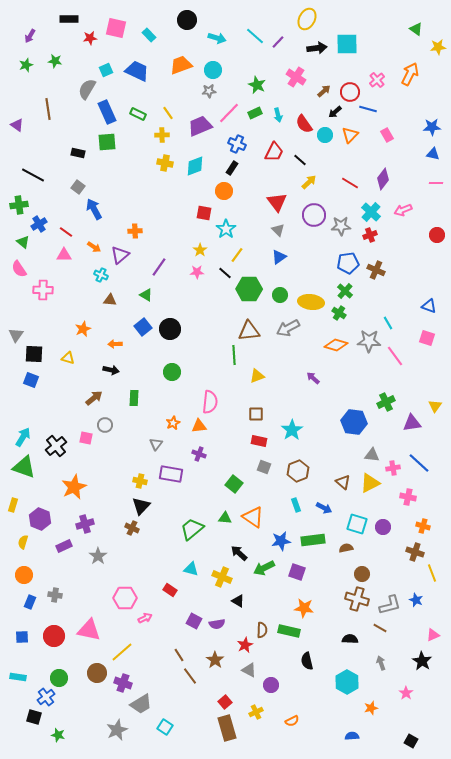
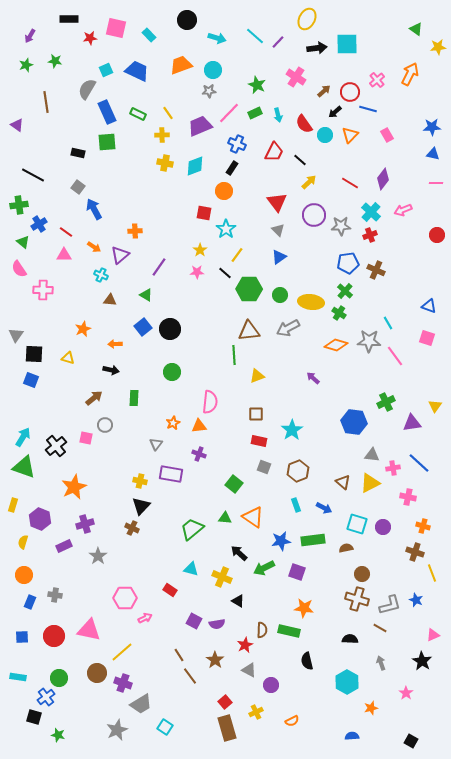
brown line at (48, 109): moved 2 px left, 7 px up
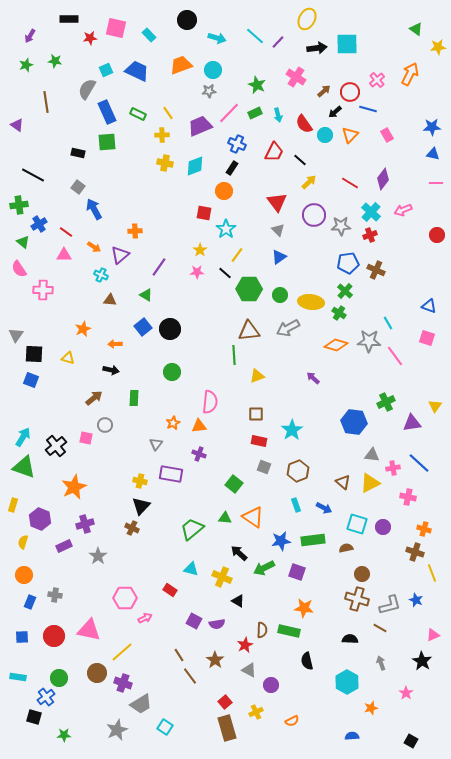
orange cross at (423, 526): moved 1 px right, 3 px down
green star at (58, 735): moved 6 px right; rotated 16 degrees counterclockwise
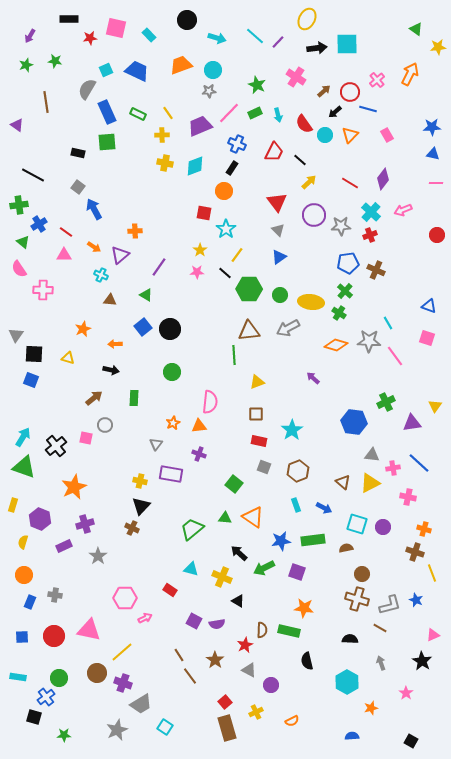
yellow triangle at (257, 376): moved 6 px down
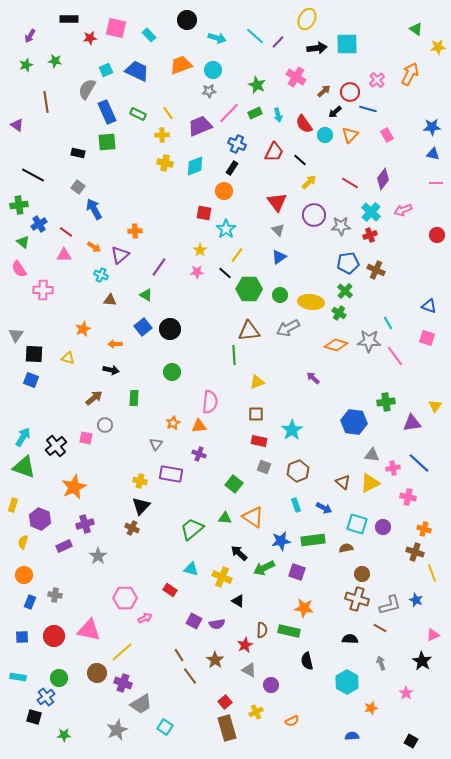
green cross at (386, 402): rotated 18 degrees clockwise
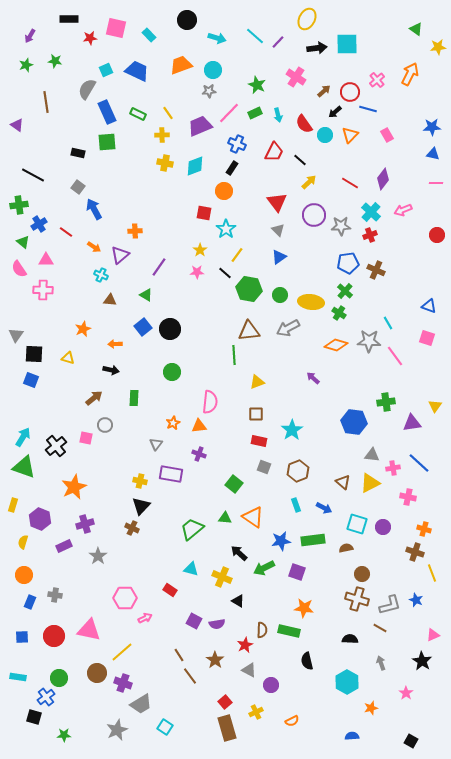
pink triangle at (64, 255): moved 18 px left, 5 px down
green hexagon at (249, 289): rotated 10 degrees clockwise
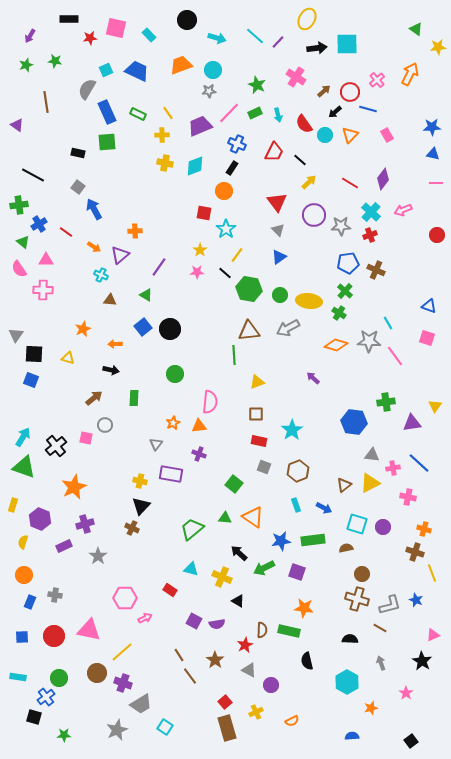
yellow ellipse at (311, 302): moved 2 px left, 1 px up
green circle at (172, 372): moved 3 px right, 2 px down
brown triangle at (343, 482): moved 1 px right, 3 px down; rotated 42 degrees clockwise
black square at (411, 741): rotated 24 degrees clockwise
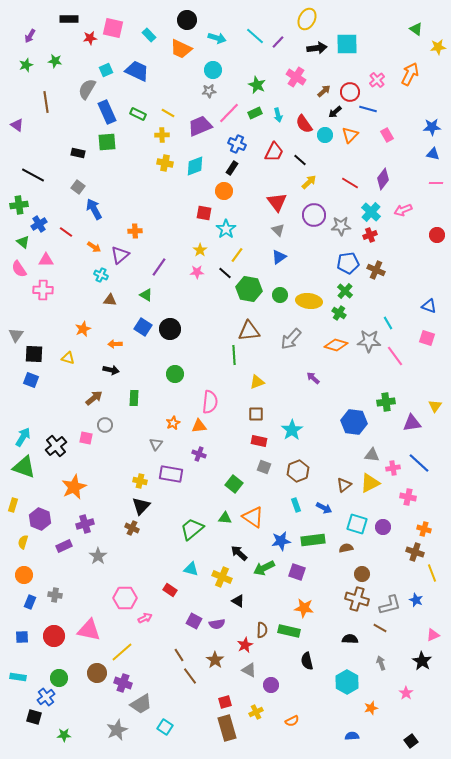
pink square at (116, 28): moved 3 px left
orange trapezoid at (181, 65): moved 16 px up; rotated 135 degrees counterclockwise
yellow line at (168, 113): rotated 24 degrees counterclockwise
blue square at (143, 327): rotated 18 degrees counterclockwise
gray arrow at (288, 328): moved 3 px right, 11 px down; rotated 20 degrees counterclockwise
red square at (225, 702): rotated 24 degrees clockwise
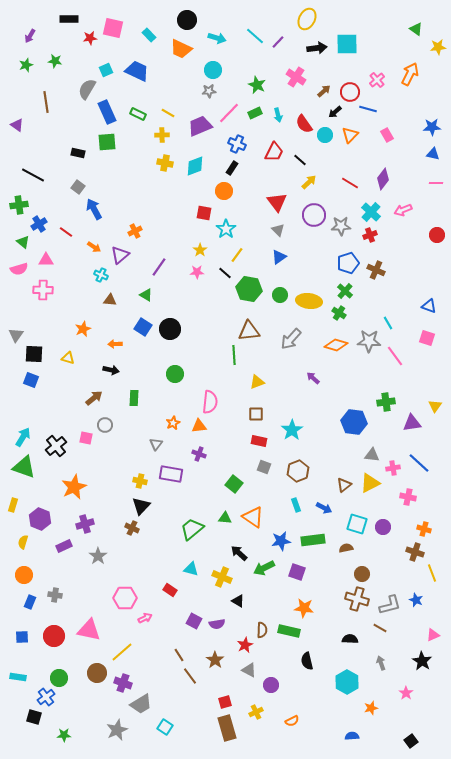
orange cross at (135, 231): rotated 24 degrees counterclockwise
blue pentagon at (348, 263): rotated 10 degrees counterclockwise
pink semicircle at (19, 269): rotated 72 degrees counterclockwise
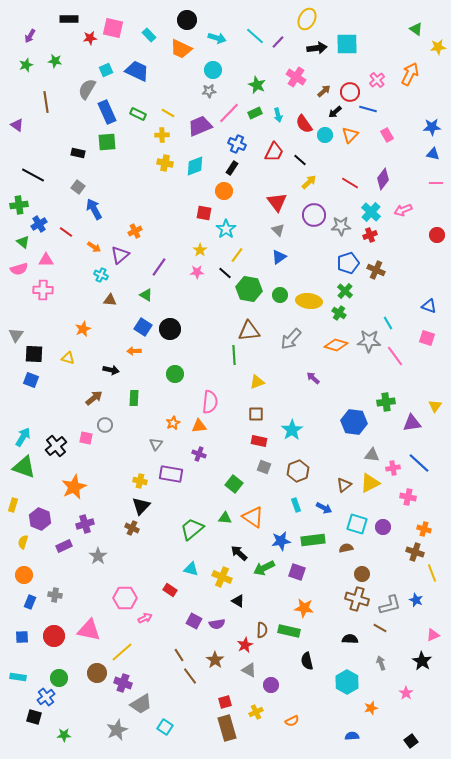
orange arrow at (115, 344): moved 19 px right, 7 px down
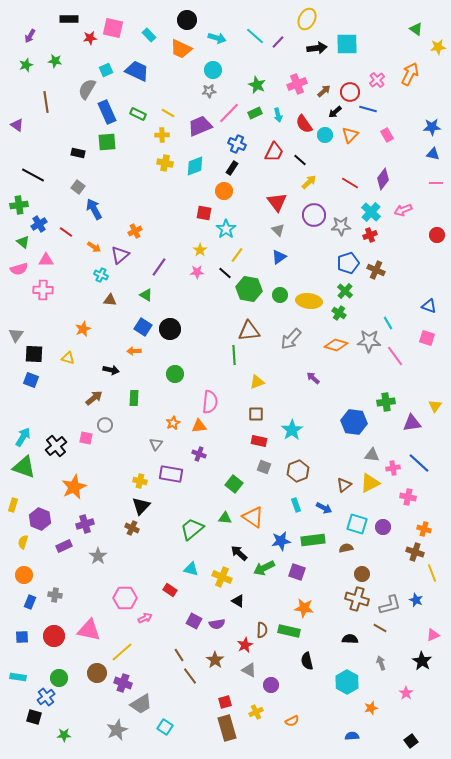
pink cross at (296, 77): moved 1 px right, 7 px down; rotated 36 degrees clockwise
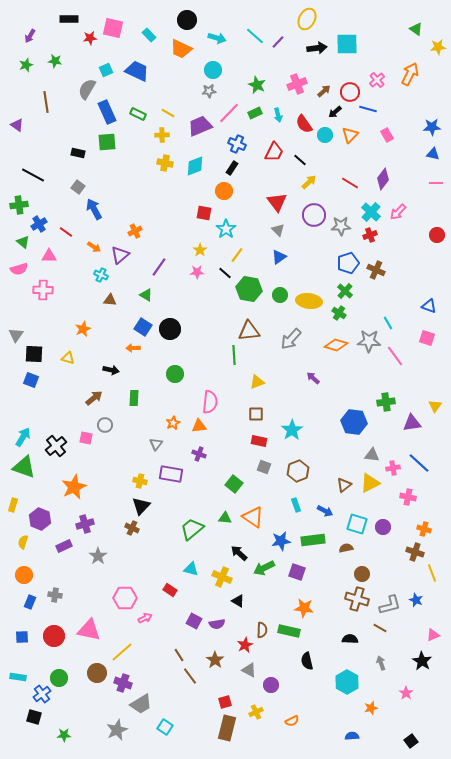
pink arrow at (403, 210): moved 5 px left, 2 px down; rotated 24 degrees counterclockwise
pink triangle at (46, 260): moved 3 px right, 4 px up
orange arrow at (134, 351): moved 1 px left, 3 px up
blue arrow at (324, 508): moved 1 px right, 3 px down
blue cross at (46, 697): moved 4 px left, 3 px up
brown rectangle at (227, 728): rotated 30 degrees clockwise
